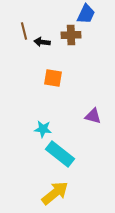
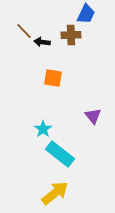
brown line: rotated 30 degrees counterclockwise
purple triangle: rotated 36 degrees clockwise
cyan star: rotated 30 degrees clockwise
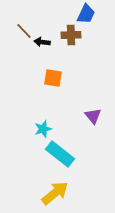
cyan star: rotated 18 degrees clockwise
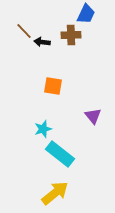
orange square: moved 8 px down
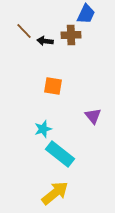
black arrow: moved 3 px right, 1 px up
